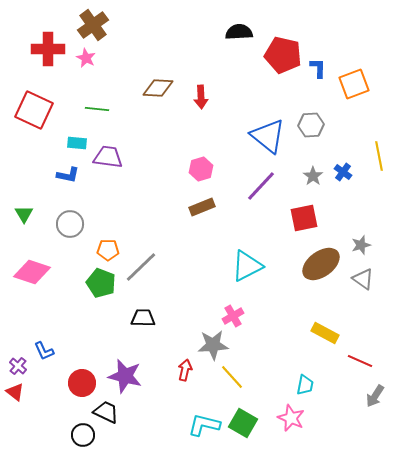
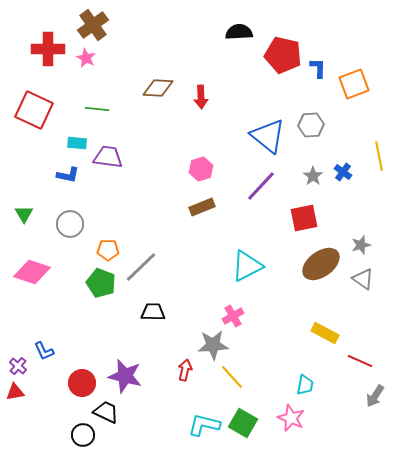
black trapezoid at (143, 318): moved 10 px right, 6 px up
red triangle at (15, 392): rotated 48 degrees counterclockwise
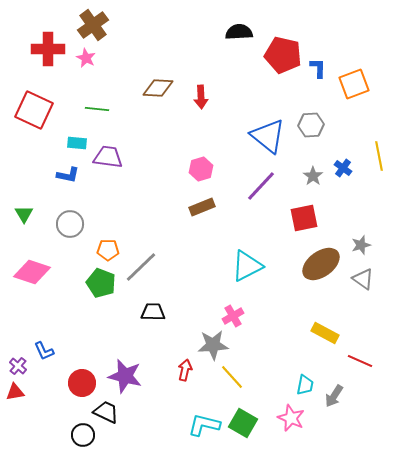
blue cross at (343, 172): moved 4 px up
gray arrow at (375, 396): moved 41 px left
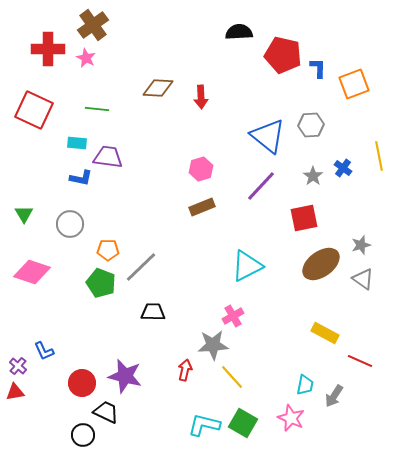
blue L-shape at (68, 175): moved 13 px right, 3 px down
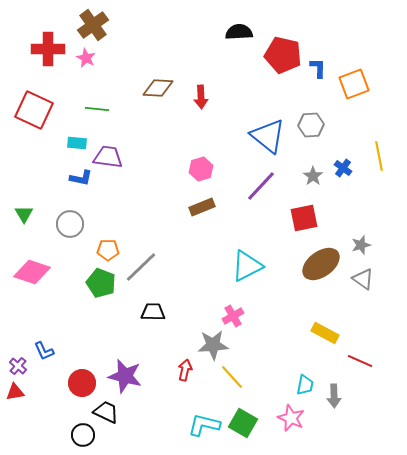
gray arrow at (334, 396): rotated 35 degrees counterclockwise
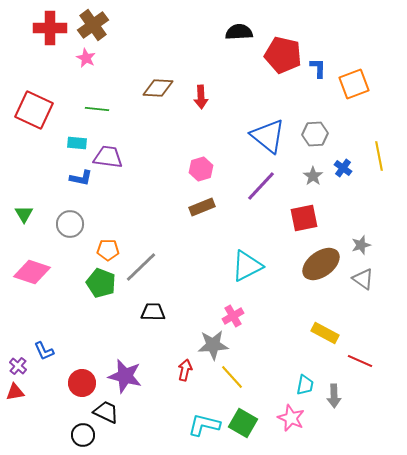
red cross at (48, 49): moved 2 px right, 21 px up
gray hexagon at (311, 125): moved 4 px right, 9 px down
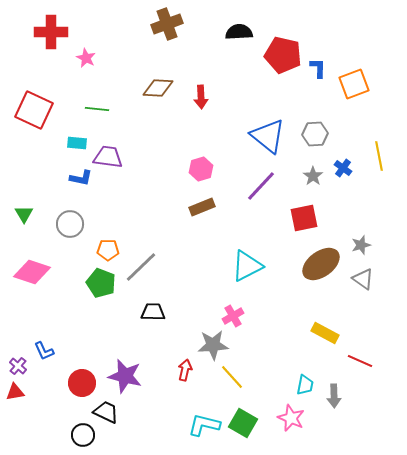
brown cross at (93, 25): moved 74 px right, 1 px up; rotated 16 degrees clockwise
red cross at (50, 28): moved 1 px right, 4 px down
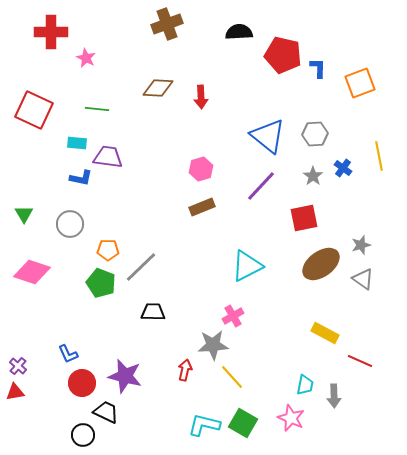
orange square at (354, 84): moved 6 px right, 1 px up
blue L-shape at (44, 351): moved 24 px right, 3 px down
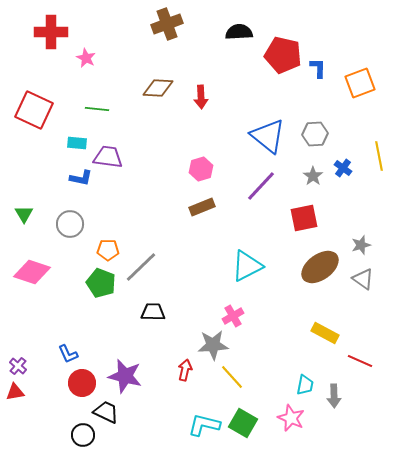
brown ellipse at (321, 264): moved 1 px left, 3 px down
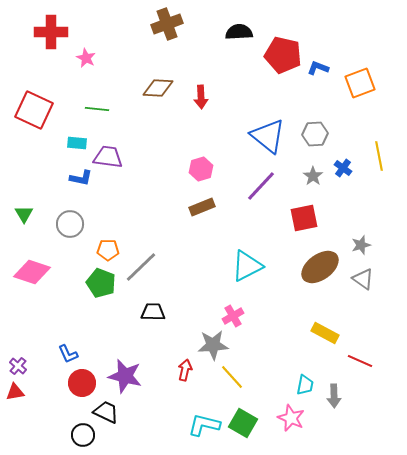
blue L-shape at (318, 68): rotated 70 degrees counterclockwise
